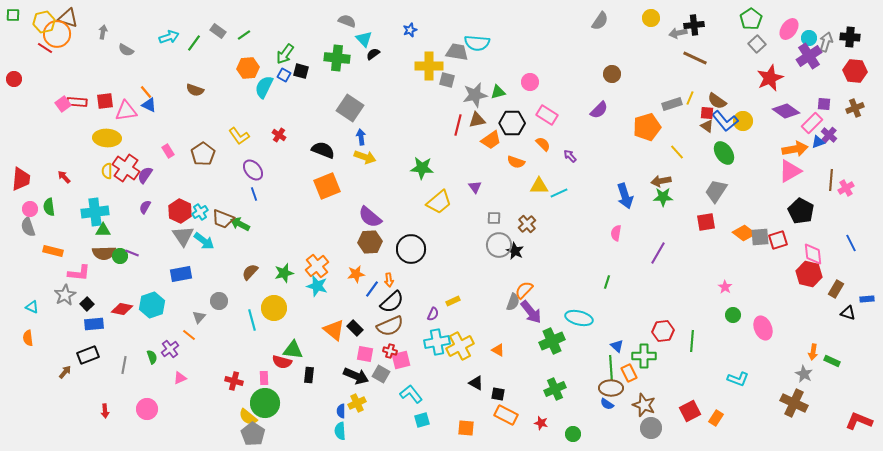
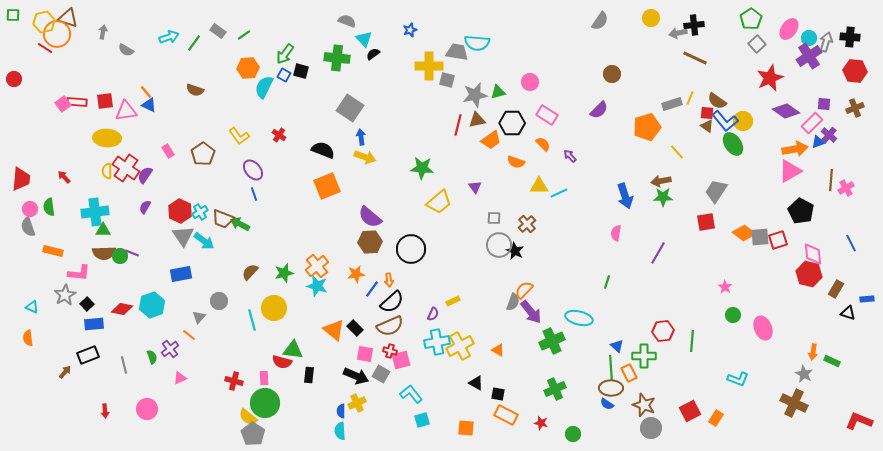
green ellipse at (724, 153): moved 9 px right, 9 px up
gray line at (124, 365): rotated 24 degrees counterclockwise
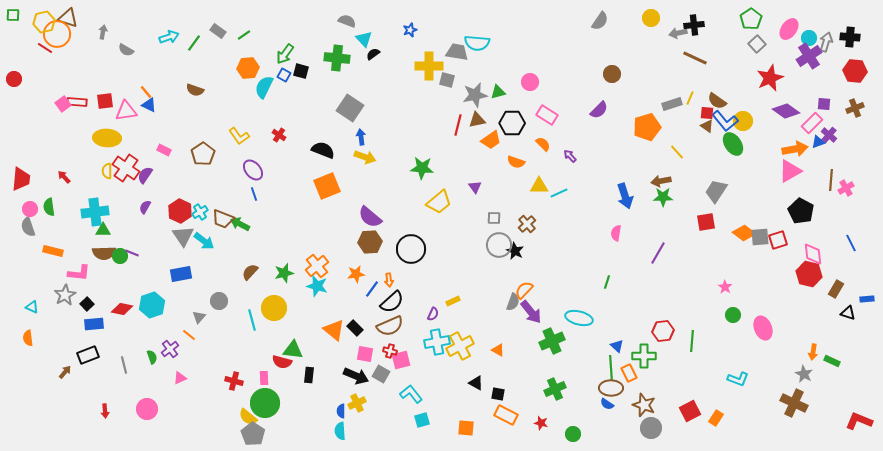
pink rectangle at (168, 151): moved 4 px left, 1 px up; rotated 32 degrees counterclockwise
